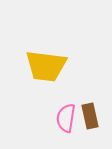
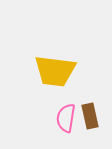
yellow trapezoid: moved 9 px right, 5 px down
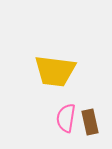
brown rectangle: moved 6 px down
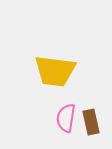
brown rectangle: moved 1 px right
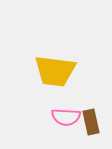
pink semicircle: moved 1 px up; rotated 96 degrees counterclockwise
